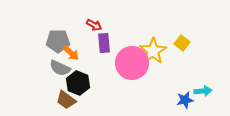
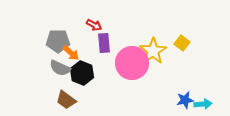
black hexagon: moved 4 px right, 10 px up
cyan arrow: moved 13 px down
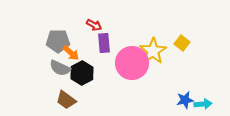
black hexagon: rotated 10 degrees clockwise
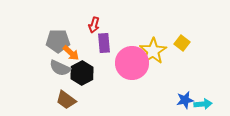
red arrow: rotated 77 degrees clockwise
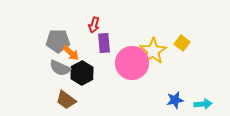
blue star: moved 10 px left
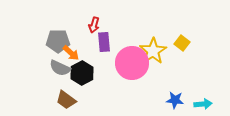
purple rectangle: moved 1 px up
blue star: rotated 18 degrees clockwise
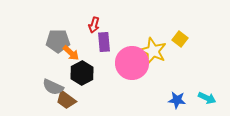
yellow square: moved 2 px left, 4 px up
yellow star: rotated 16 degrees counterclockwise
gray semicircle: moved 7 px left, 19 px down
blue star: moved 2 px right
cyan arrow: moved 4 px right, 6 px up; rotated 30 degrees clockwise
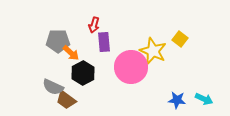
pink circle: moved 1 px left, 4 px down
black hexagon: moved 1 px right
cyan arrow: moved 3 px left, 1 px down
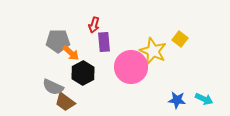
brown trapezoid: moved 1 px left, 2 px down
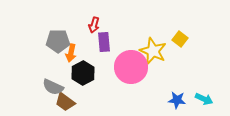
orange arrow: rotated 60 degrees clockwise
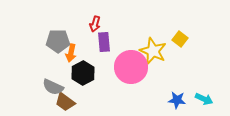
red arrow: moved 1 px right, 1 px up
